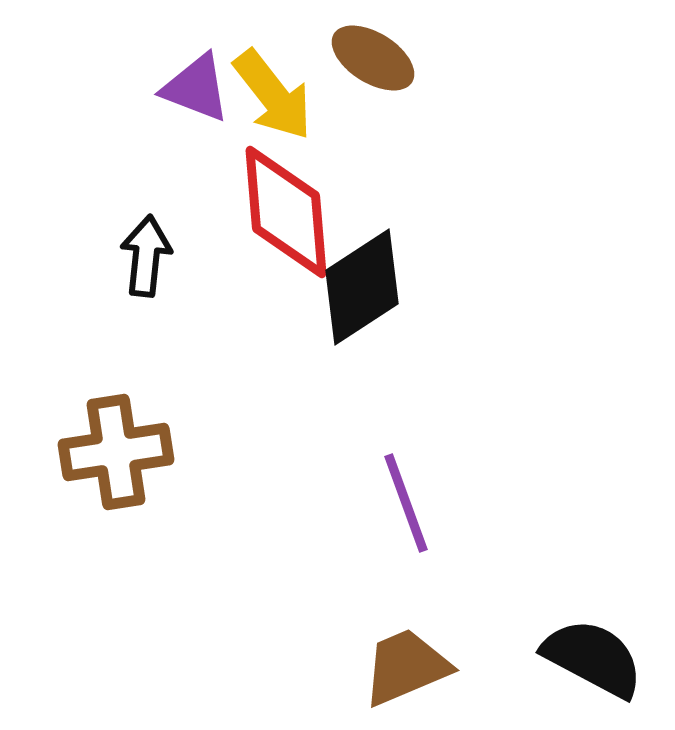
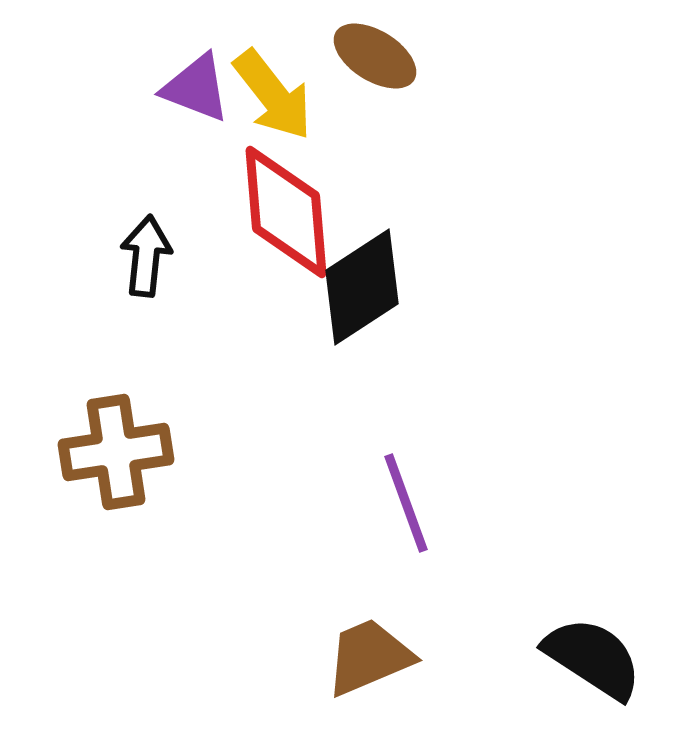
brown ellipse: moved 2 px right, 2 px up
black semicircle: rotated 5 degrees clockwise
brown trapezoid: moved 37 px left, 10 px up
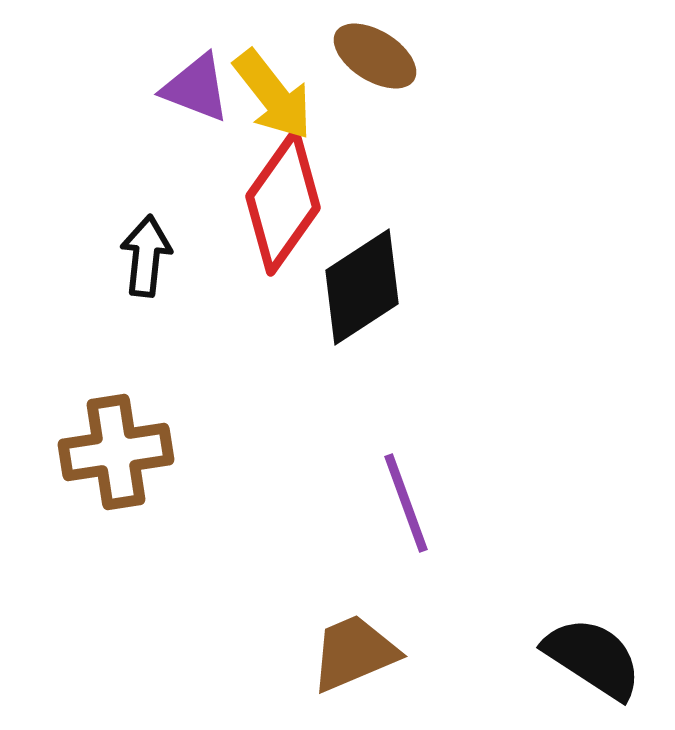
red diamond: moved 3 px left, 10 px up; rotated 40 degrees clockwise
brown trapezoid: moved 15 px left, 4 px up
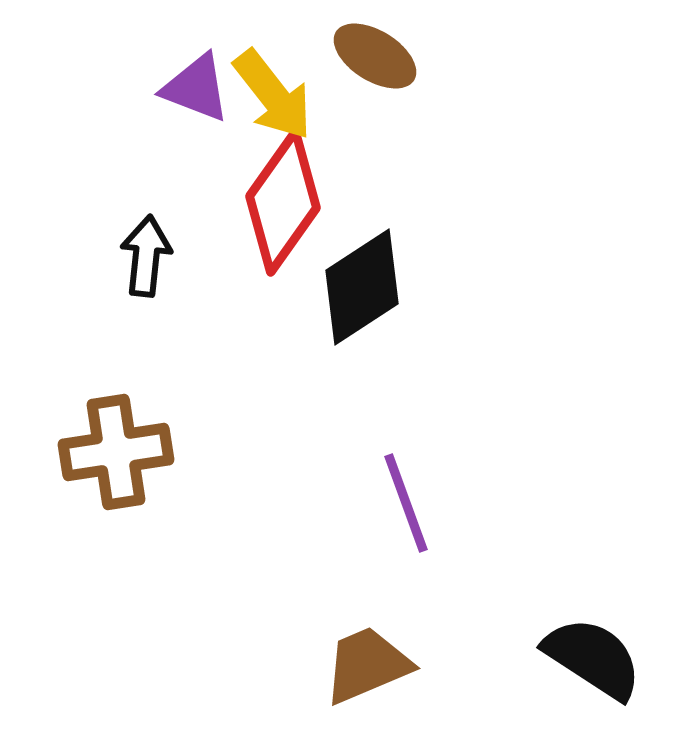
brown trapezoid: moved 13 px right, 12 px down
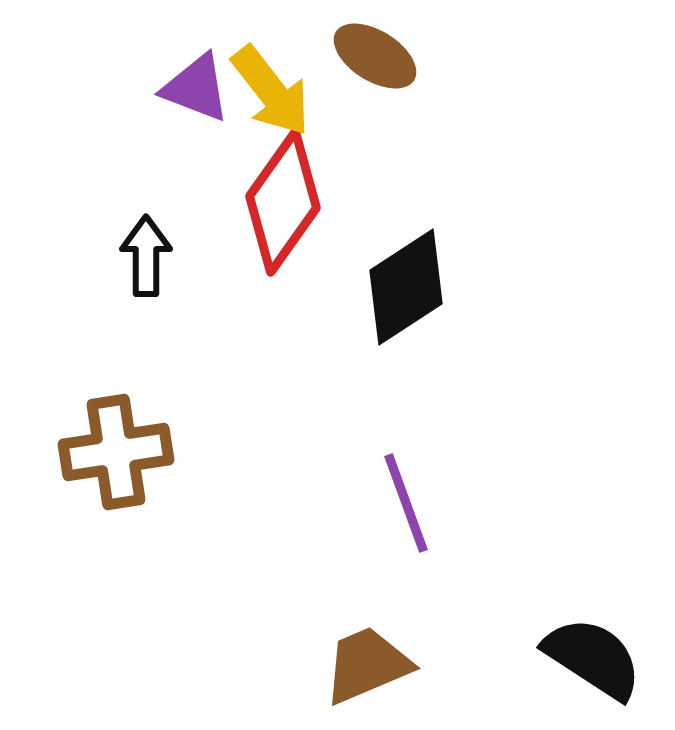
yellow arrow: moved 2 px left, 4 px up
black arrow: rotated 6 degrees counterclockwise
black diamond: moved 44 px right
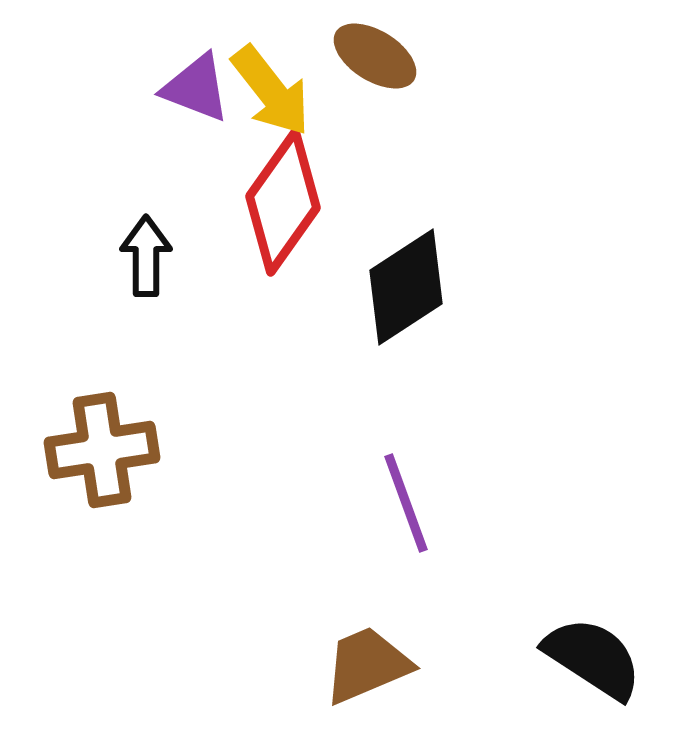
brown cross: moved 14 px left, 2 px up
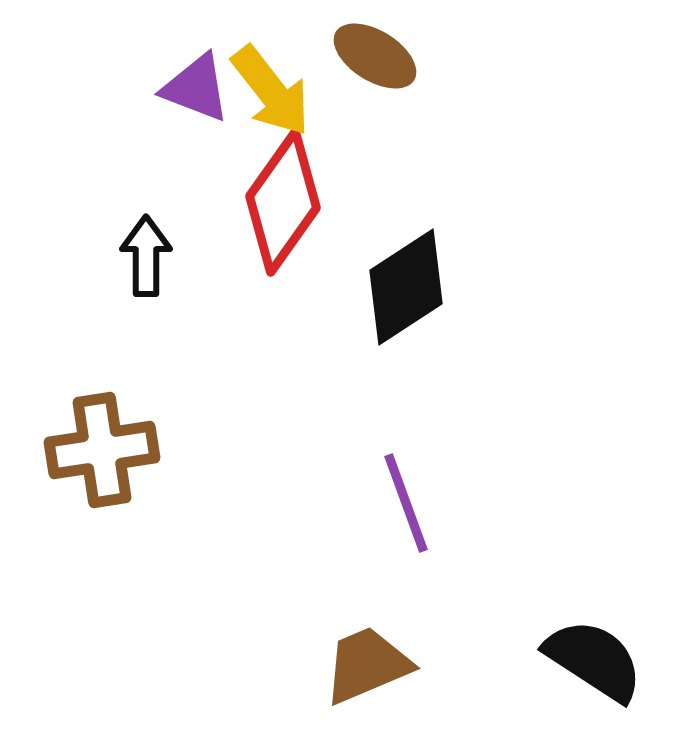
black semicircle: moved 1 px right, 2 px down
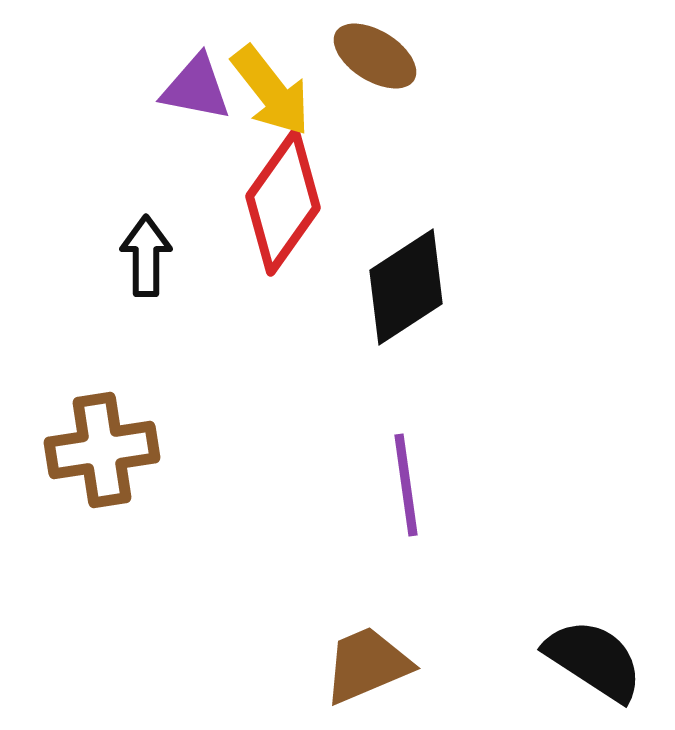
purple triangle: rotated 10 degrees counterclockwise
purple line: moved 18 px up; rotated 12 degrees clockwise
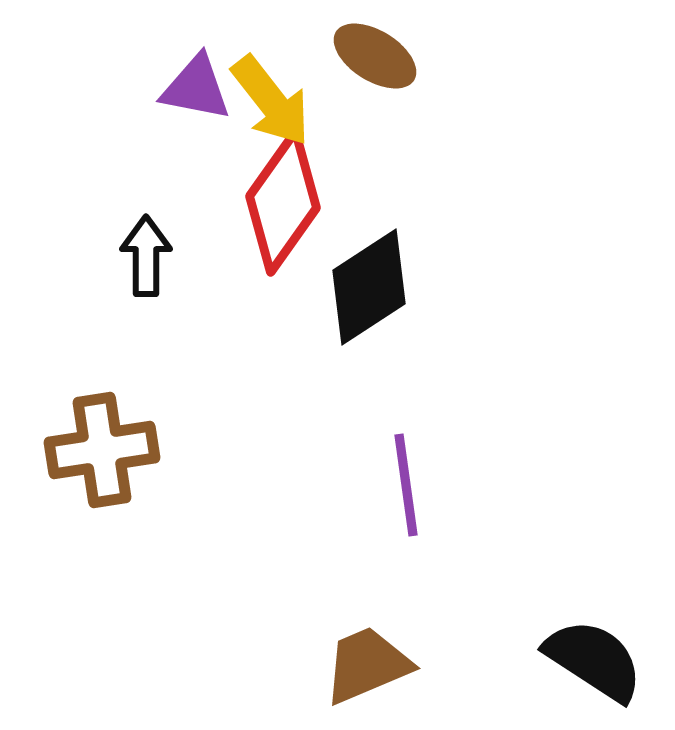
yellow arrow: moved 10 px down
black diamond: moved 37 px left
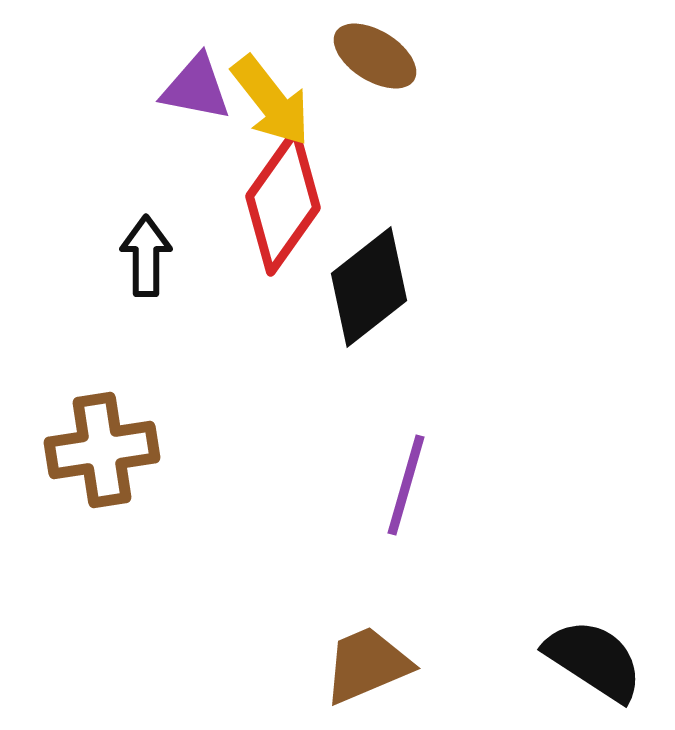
black diamond: rotated 5 degrees counterclockwise
purple line: rotated 24 degrees clockwise
